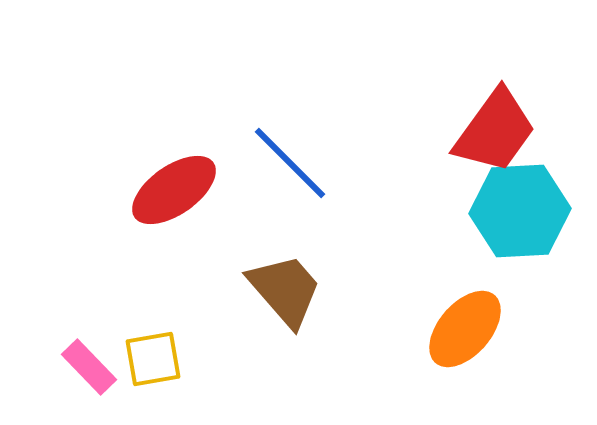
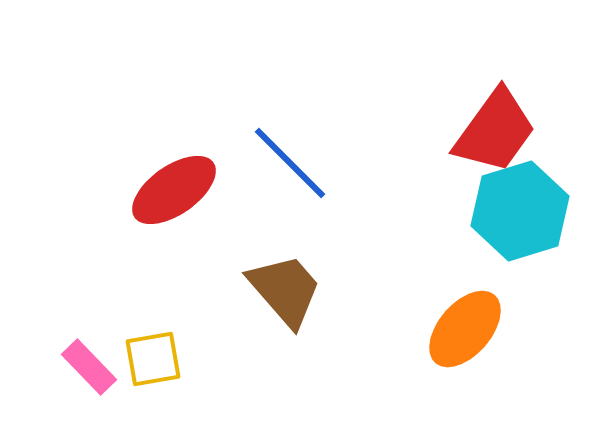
cyan hexagon: rotated 14 degrees counterclockwise
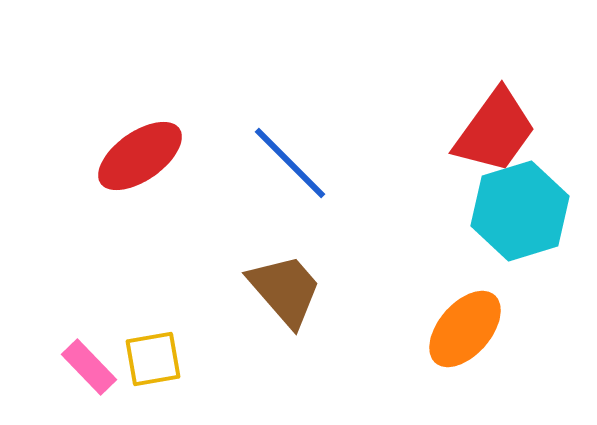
red ellipse: moved 34 px left, 34 px up
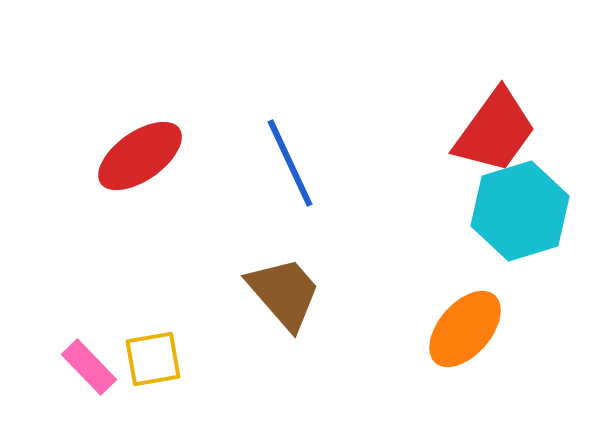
blue line: rotated 20 degrees clockwise
brown trapezoid: moved 1 px left, 3 px down
